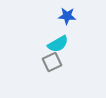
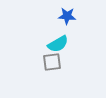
gray square: rotated 18 degrees clockwise
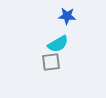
gray square: moved 1 px left
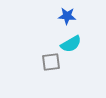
cyan semicircle: moved 13 px right
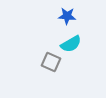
gray square: rotated 30 degrees clockwise
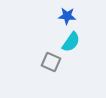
cyan semicircle: moved 2 px up; rotated 25 degrees counterclockwise
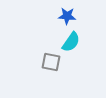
gray square: rotated 12 degrees counterclockwise
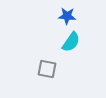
gray square: moved 4 px left, 7 px down
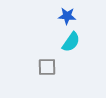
gray square: moved 2 px up; rotated 12 degrees counterclockwise
